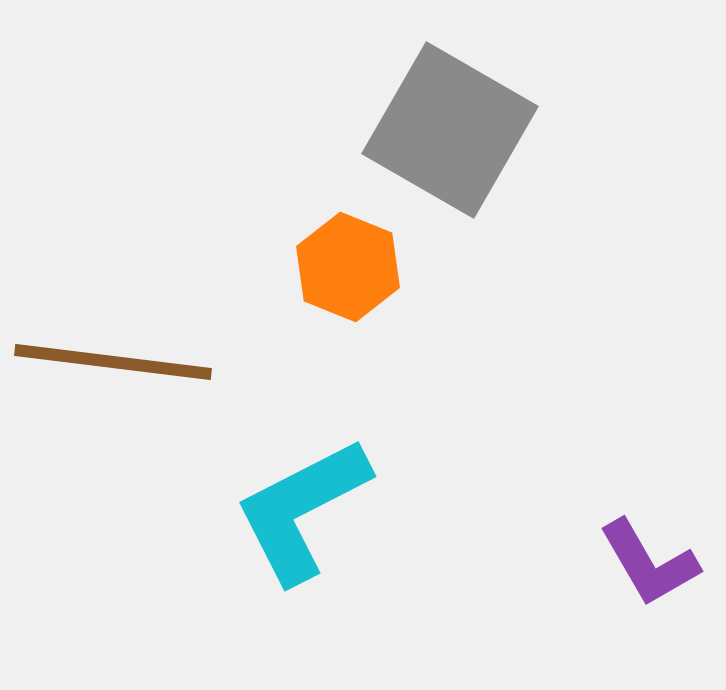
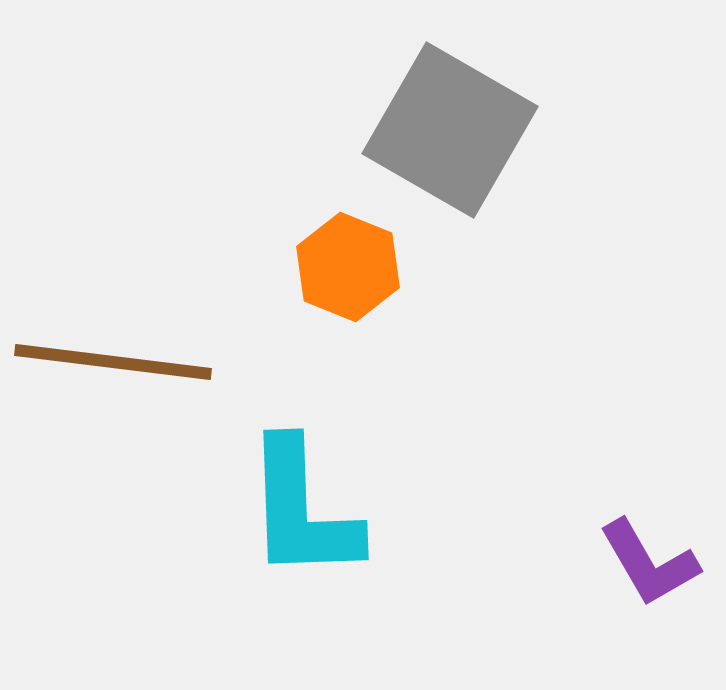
cyan L-shape: rotated 65 degrees counterclockwise
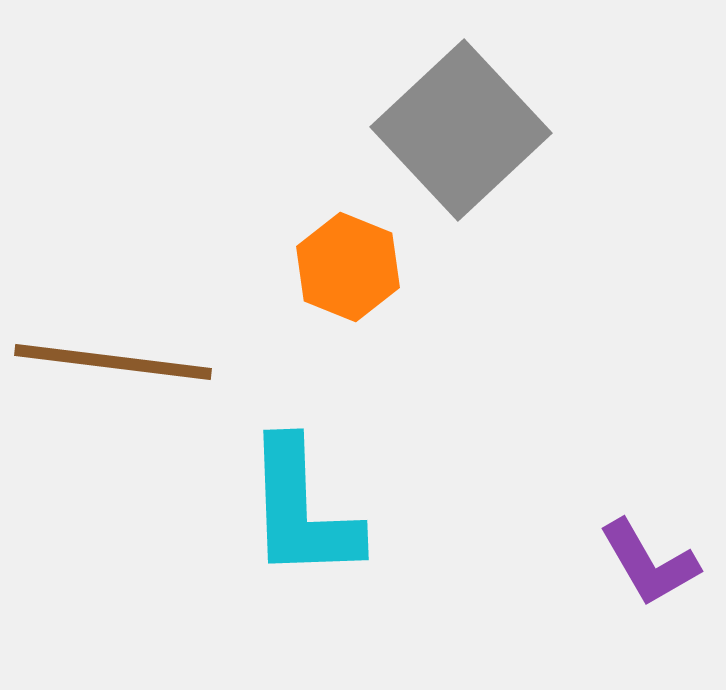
gray square: moved 11 px right; rotated 17 degrees clockwise
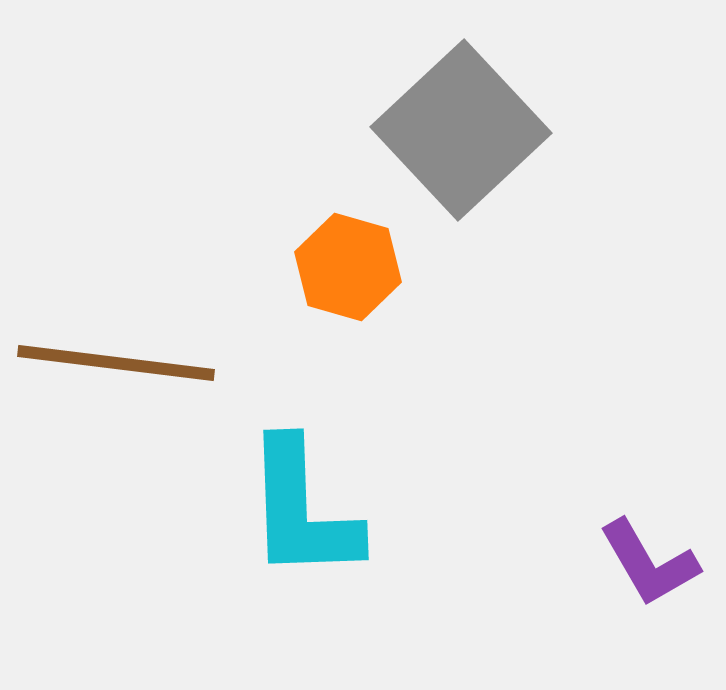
orange hexagon: rotated 6 degrees counterclockwise
brown line: moved 3 px right, 1 px down
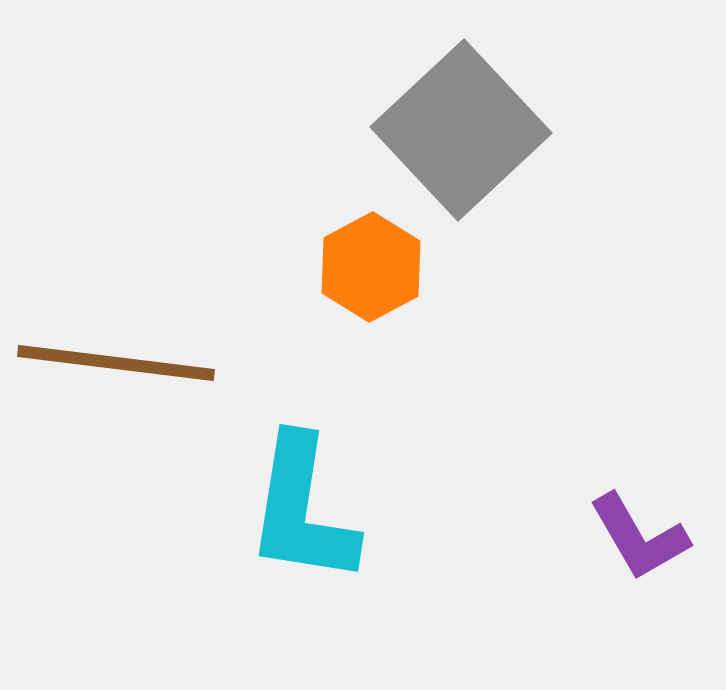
orange hexagon: moved 23 px right; rotated 16 degrees clockwise
cyan L-shape: rotated 11 degrees clockwise
purple L-shape: moved 10 px left, 26 px up
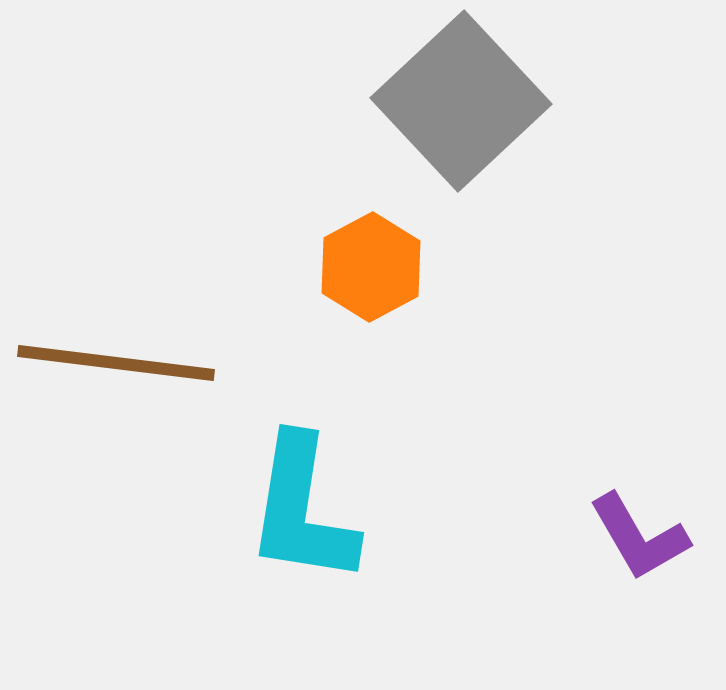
gray square: moved 29 px up
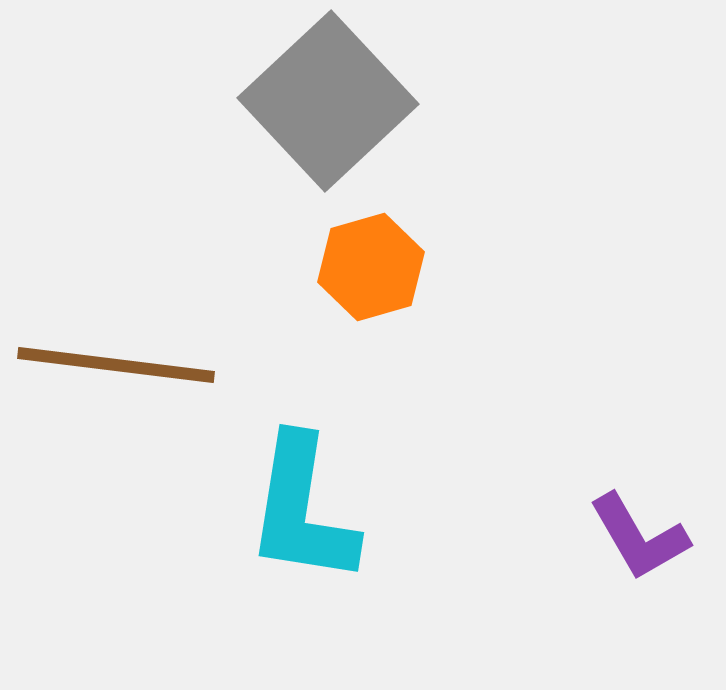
gray square: moved 133 px left
orange hexagon: rotated 12 degrees clockwise
brown line: moved 2 px down
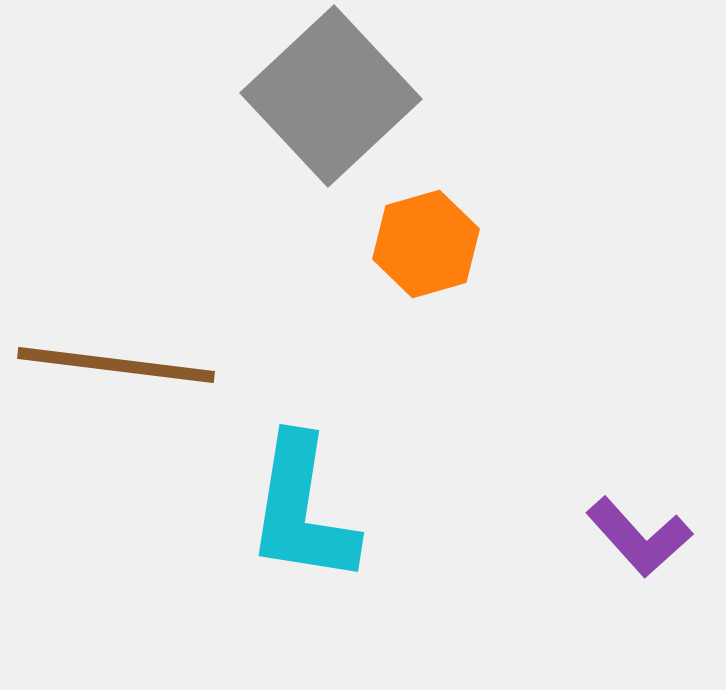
gray square: moved 3 px right, 5 px up
orange hexagon: moved 55 px right, 23 px up
purple L-shape: rotated 12 degrees counterclockwise
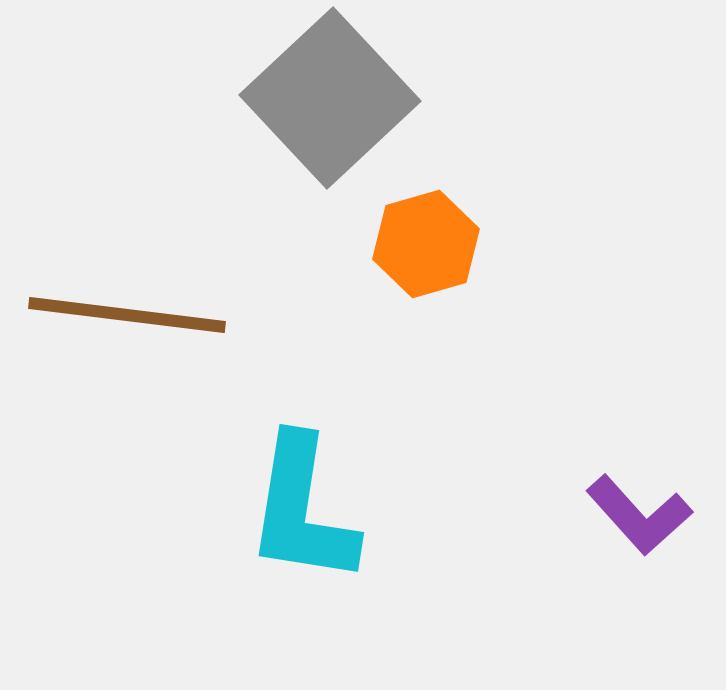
gray square: moved 1 px left, 2 px down
brown line: moved 11 px right, 50 px up
purple L-shape: moved 22 px up
